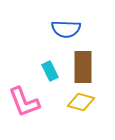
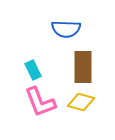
cyan rectangle: moved 17 px left, 1 px up
pink L-shape: moved 16 px right
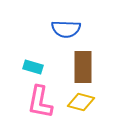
cyan rectangle: moved 3 px up; rotated 48 degrees counterclockwise
pink L-shape: rotated 32 degrees clockwise
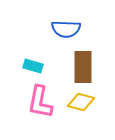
cyan rectangle: moved 1 px up
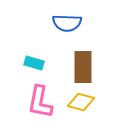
blue semicircle: moved 1 px right, 6 px up
cyan rectangle: moved 1 px right, 3 px up
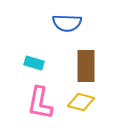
brown rectangle: moved 3 px right, 1 px up
pink L-shape: moved 1 px down
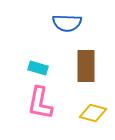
cyan rectangle: moved 4 px right, 5 px down
yellow diamond: moved 12 px right, 11 px down
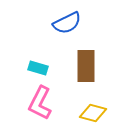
blue semicircle: rotated 28 degrees counterclockwise
pink L-shape: rotated 16 degrees clockwise
